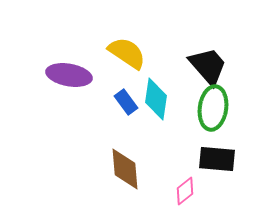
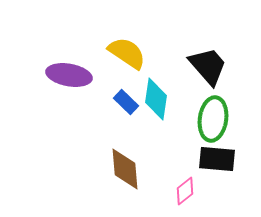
blue rectangle: rotated 10 degrees counterclockwise
green ellipse: moved 11 px down
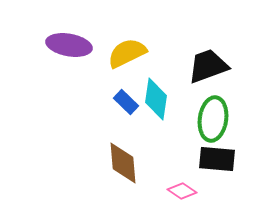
yellow semicircle: rotated 60 degrees counterclockwise
black trapezoid: rotated 69 degrees counterclockwise
purple ellipse: moved 30 px up
brown diamond: moved 2 px left, 6 px up
pink diamond: moved 3 px left; rotated 72 degrees clockwise
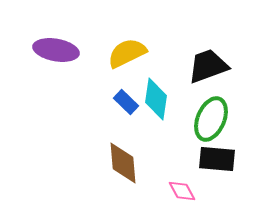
purple ellipse: moved 13 px left, 5 px down
green ellipse: moved 2 px left; rotated 15 degrees clockwise
pink diamond: rotated 28 degrees clockwise
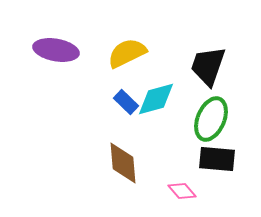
black trapezoid: rotated 51 degrees counterclockwise
cyan diamond: rotated 66 degrees clockwise
pink diamond: rotated 12 degrees counterclockwise
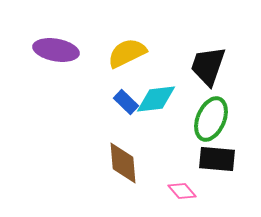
cyan diamond: rotated 9 degrees clockwise
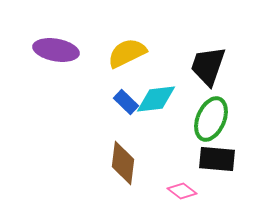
brown diamond: rotated 12 degrees clockwise
pink diamond: rotated 12 degrees counterclockwise
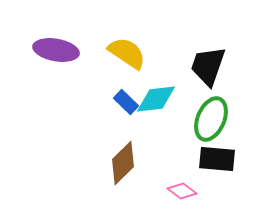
yellow semicircle: rotated 60 degrees clockwise
brown diamond: rotated 39 degrees clockwise
